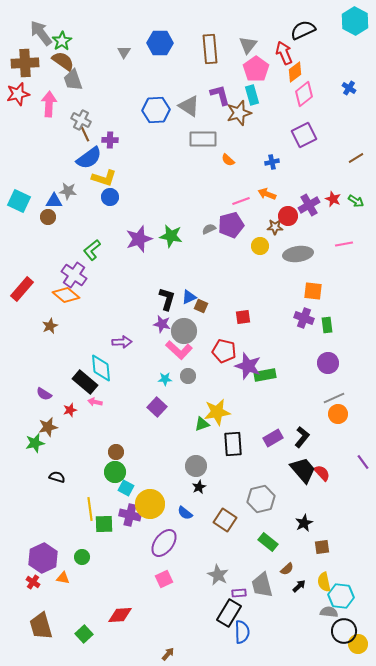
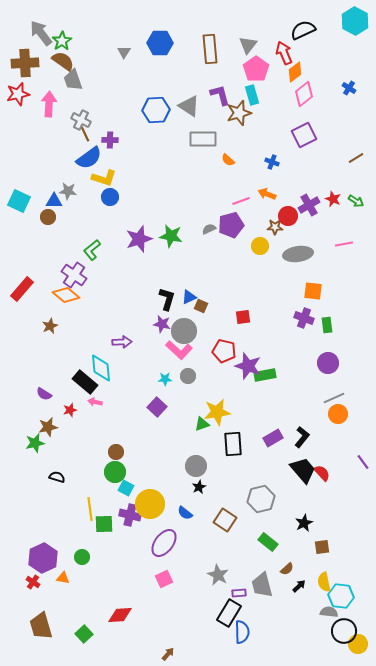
blue cross at (272, 162): rotated 32 degrees clockwise
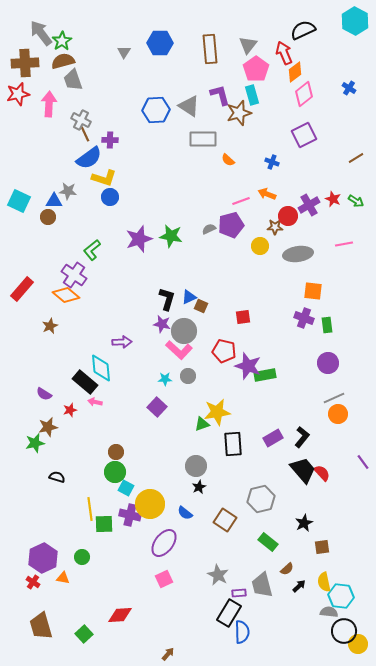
brown semicircle at (63, 61): rotated 50 degrees counterclockwise
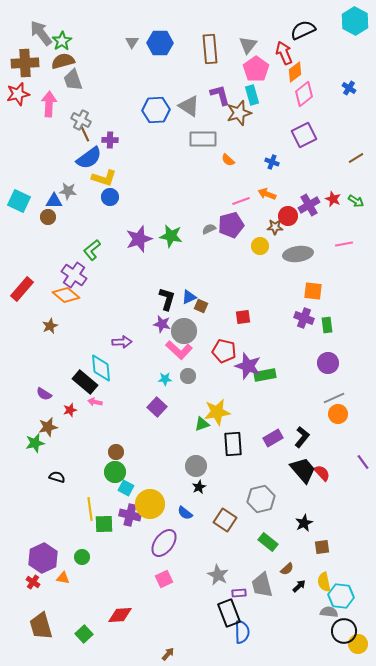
gray triangle at (124, 52): moved 8 px right, 10 px up
black rectangle at (229, 613): rotated 52 degrees counterclockwise
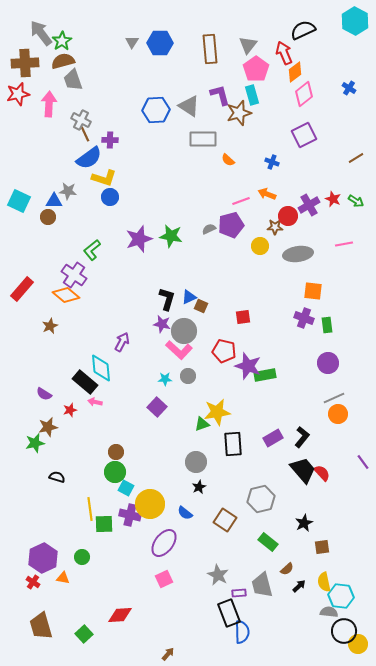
purple arrow at (122, 342): rotated 60 degrees counterclockwise
gray circle at (196, 466): moved 4 px up
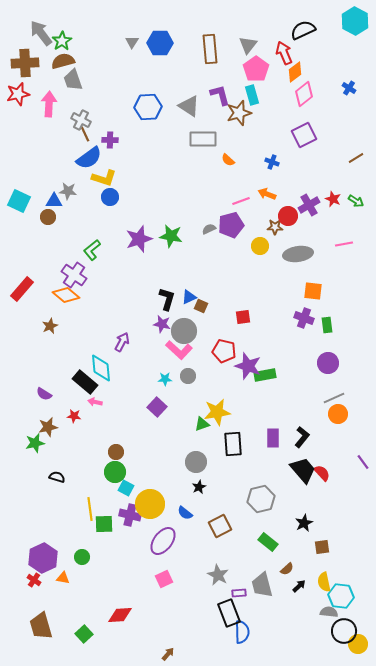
blue hexagon at (156, 110): moved 8 px left, 3 px up
red star at (70, 410): moved 4 px right, 6 px down; rotated 24 degrees clockwise
purple rectangle at (273, 438): rotated 60 degrees counterclockwise
brown square at (225, 520): moved 5 px left, 6 px down; rotated 30 degrees clockwise
purple ellipse at (164, 543): moved 1 px left, 2 px up
red cross at (33, 582): moved 1 px right, 2 px up
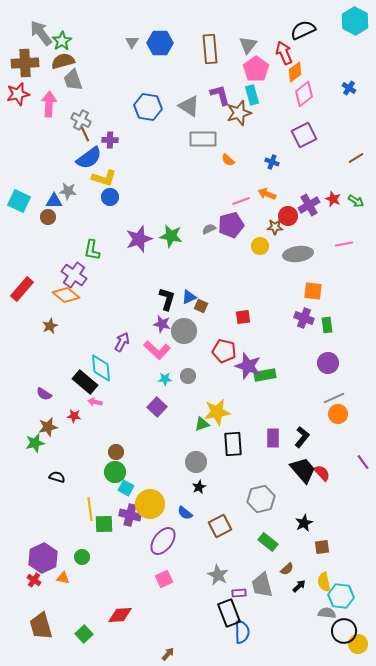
blue hexagon at (148, 107): rotated 12 degrees clockwise
green L-shape at (92, 250): rotated 40 degrees counterclockwise
pink L-shape at (179, 350): moved 22 px left
gray semicircle at (329, 612): moved 2 px left, 1 px down
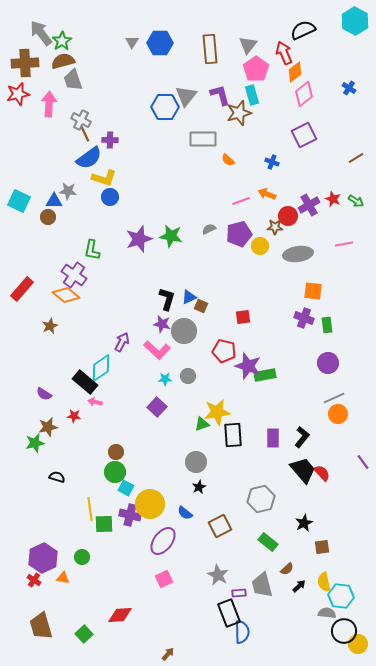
gray triangle at (189, 106): moved 3 px left, 10 px up; rotated 35 degrees clockwise
blue hexagon at (148, 107): moved 17 px right; rotated 8 degrees counterclockwise
purple pentagon at (231, 225): moved 8 px right, 9 px down
cyan diamond at (101, 368): rotated 60 degrees clockwise
black rectangle at (233, 444): moved 9 px up
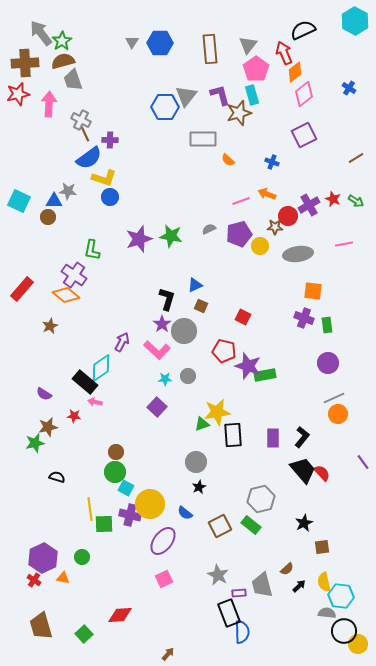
blue triangle at (189, 297): moved 6 px right, 12 px up
red square at (243, 317): rotated 35 degrees clockwise
purple star at (162, 324): rotated 24 degrees clockwise
green rectangle at (268, 542): moved 17 px left, 17 px up
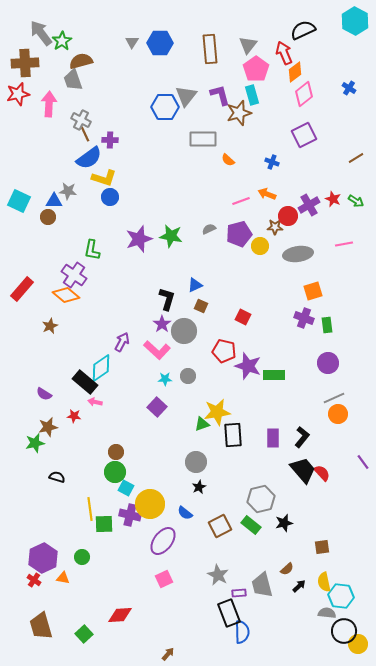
brown semicircle at (63, 61): moved 18 px right
orange square at (313, 291): rotated 24 degrees counterclockwise
green rectangle at (265, 375): moved 9 px right; rotated 10 degrees clockwise
black star at (304, 523): moved 20 px left; rotated 12 degrees clockwise
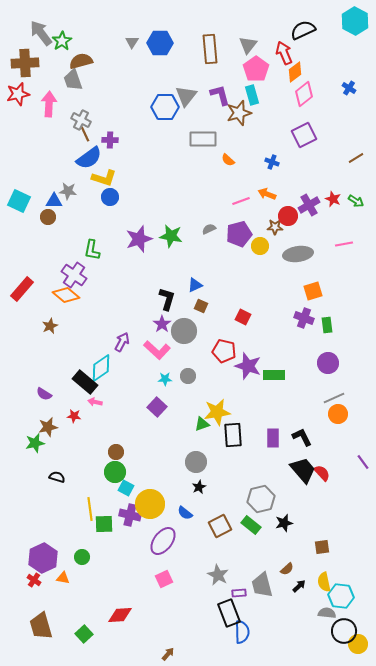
black L-shape at (302, 437): rotated 65 degrees counterclockwise
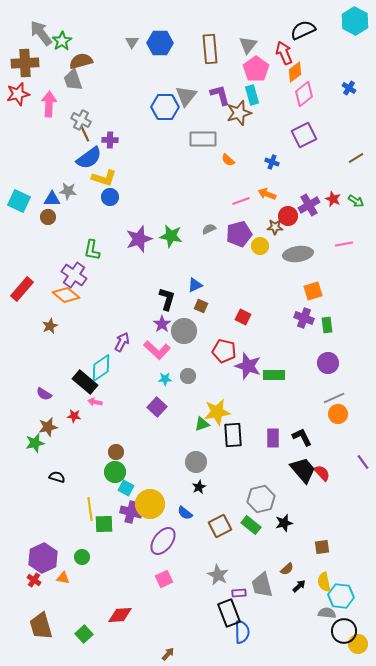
blue triangle at (54, 201): moved 2 px left, 2 px up
purple cross at (130, 515): moved 1 px right, 3 px up
